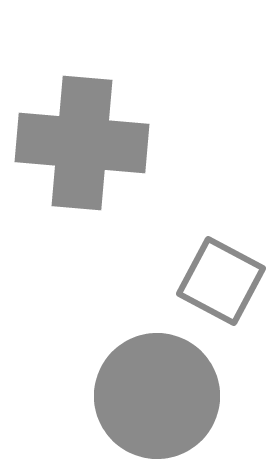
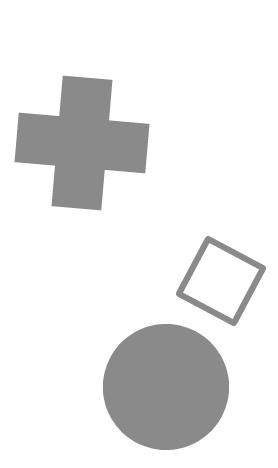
gray circle: moved 9 px right, 9 px up
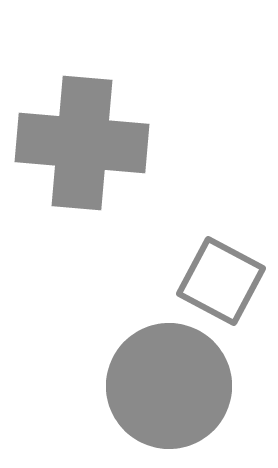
gray circle: moved 3 px right, 1 px up
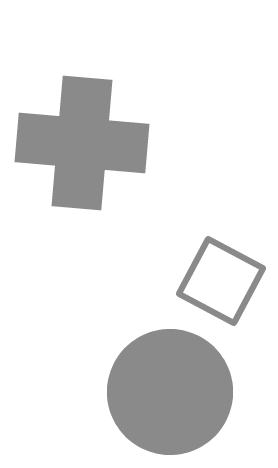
gray circle: moved 1 px right, 6 px down
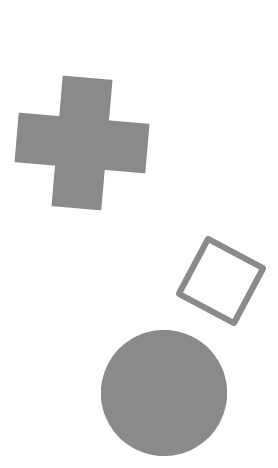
gray circle: moved 6 px left, 1 px down
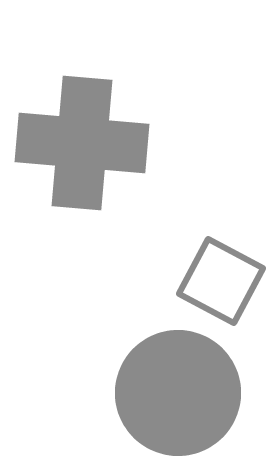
gray circle: moved 14 px right
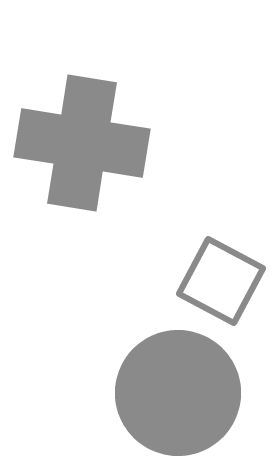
gray cross: rotated 4 degrees clockwise
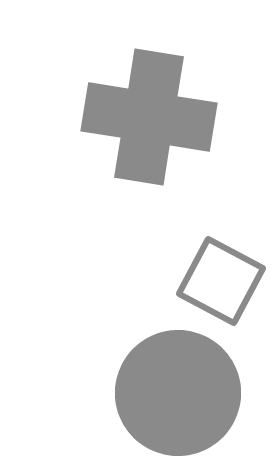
gray cross: moved 67 px right, 26 px up
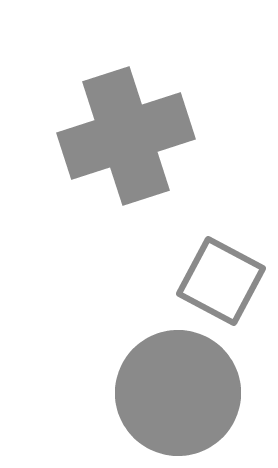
gray cross: moved 23 px left, 19 px down; rotated 27 degrees counterclockwise
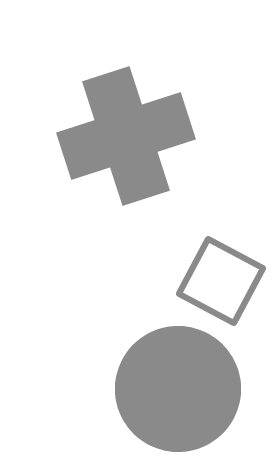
gray circle: moved 4 px up
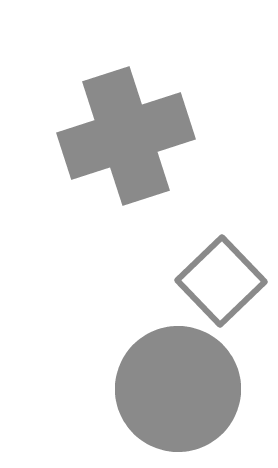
gray square: rotated 18 degrees clockwise
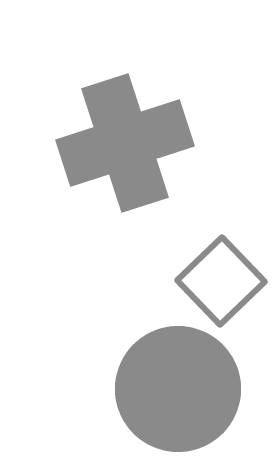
gray cross: moved 1 px left, 7 px down
